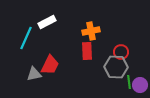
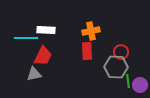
white rectangle: moved 1 px left, 8 px down; rotated 30 degrees clockwise
cyan line: rotated 65 degrees clockwise
red trapezoid: moved 7 px left, 9 px up
green line: moved 1 px left, 1 px up
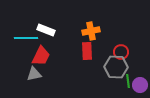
white rectangle: rotated 18 degrees clockwise
red trapezoid: moved 2 px left
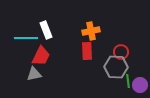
white rectangle: rotated 48 degrees clockwise
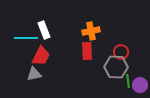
white rectangle: moved 2 px left
